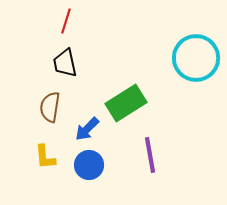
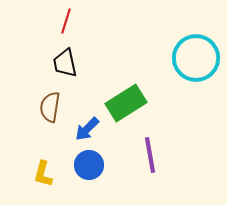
yellow L-shape: moved 2 px left, 17 px down; rotated 20 degrees clockwise
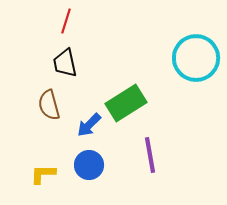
brown semicircle: moved 1 px left, 2 px up; rotated 24 degrees counterclockwise
blue arrow: moved 2 px right, 4 px up
yellow L-shape: rotated 76 degrees clockwise
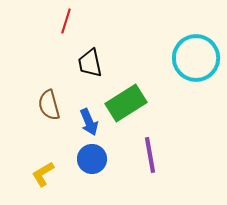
black trapezoid: moved 25 px right
blue arrow: moved 3 px up; rotated 68 degrees counterclockwise
blue circle: moved 3 px right, 6 px up
yellow L-shape: rotated 32 degrees counterclockwise
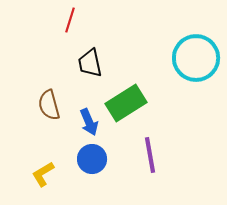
red line: moved 4 px right, 1 px up
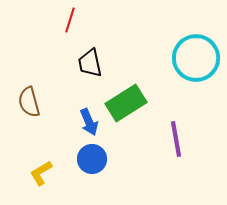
brown semicircle: moved 20 px left, 3 px up
purple line: moved 26 px right, 16 px up
yellow L-shape: moved 2 px left, 1 px up
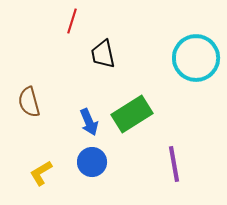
red line: moved 2 px right, 1 px down
black trapezoid: moved 13 px right, 9 px up
green rectangle: moved 6 px right, 11 px down
purple line: moved 2 px left, 25 px down
blue circle: moved 3 px down
